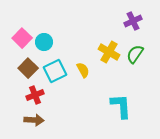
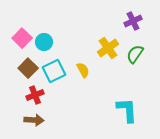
yellow cross: moved 1 px left, 4 px up; rotated 25 degrees clockwise
cyan square: moved 1 px left
cyan L-shape: moved 6 px right, 4 px down
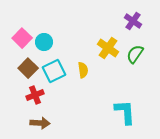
purple cross: rotated 30 degrees counterclockwise
yellow cross: rotated 20 degrees counterclockwise
yellow semicircle: rotated 21 degrees clockwise
cyan L-shape: moved 2 px left, 2 px down
brown arrow: moved 6 px right, 3 px down
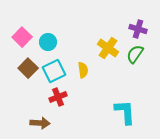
purple cross: moved 5 px right, 8 px down; rotated 18 degrees counterclockwise
pink square: moved 1 px up
cyan circle: moved 4 px right
red cross: moved 23 px right, 2 px down
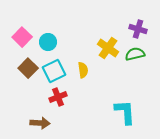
green semicircle: rotated 42 degrees clockwise
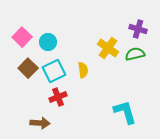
cyan L-shape: rotated 12 degrees counterclockwise
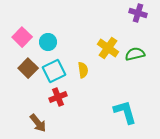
purple cross: moved 16 px up
brown arrow: moved 2 px left; rotated 48 degrees clockwise
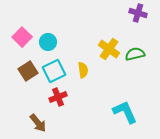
yellow cross: moved 1 px right, 1 px down
brown square: moved 3 px down; rotated 12 degrees clockwise
cyan L-shape: rotated 8 degrees counterclockwise
